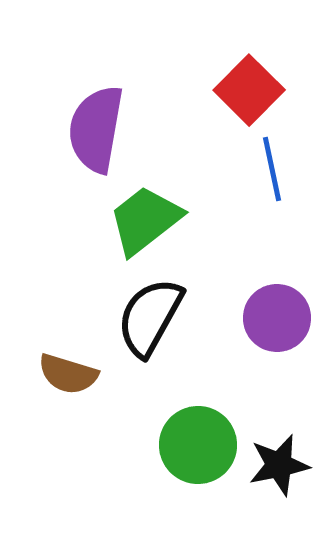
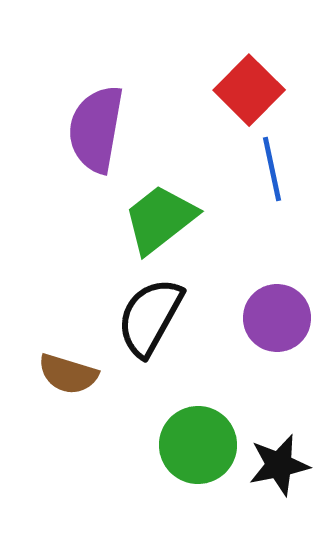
green trapezoid: moved 15 px right, 1 px up
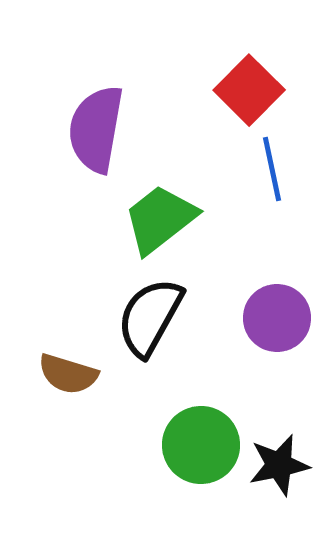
green circle: moved 3 px right
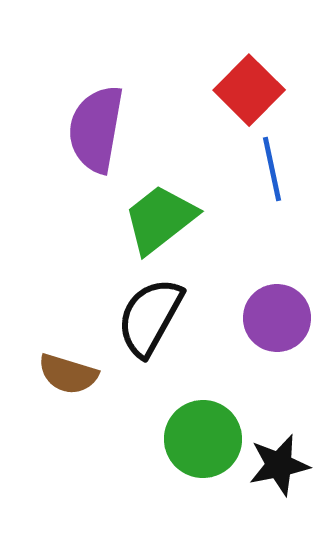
green circle: moved 2 px right, 6 px up
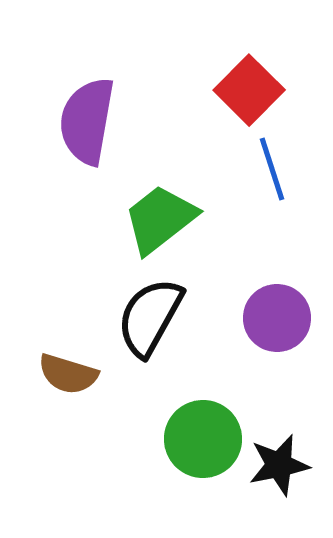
purple semicircle: moved 9 px left, 8 px up
blue line: rotated 6 degrees counterclockwise
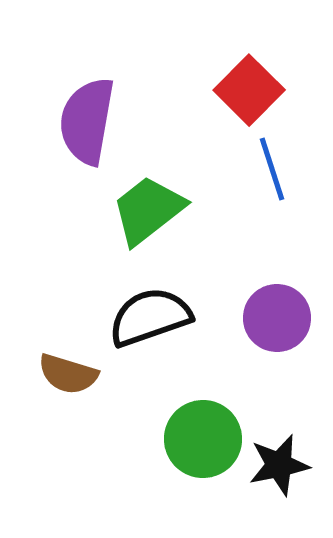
green trapezoid: moved 12 px left, 9 px up
black semicircle: rotated 42 degrees clockwise
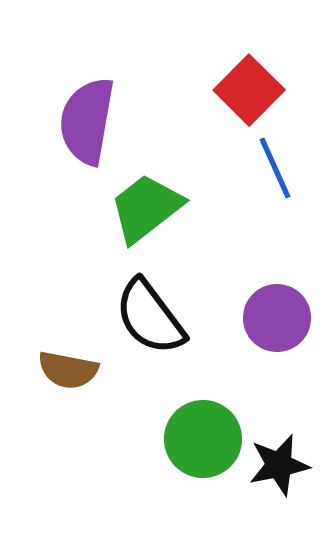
blue line: moved 3 px right, 1 px up; rotated 6 degrees counterclockwise
green trapezoid: moved 2 px left, 2 px up
black semicircle: rotated 108 degrees counterclockwise
brown semicircle: moved 4 px up; rotated 6 degrees counterclockwise
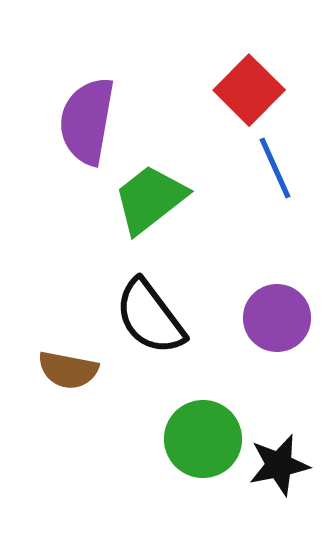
green trapezoid: moved 4 px right, 9 px up
